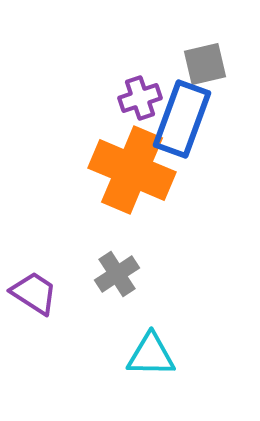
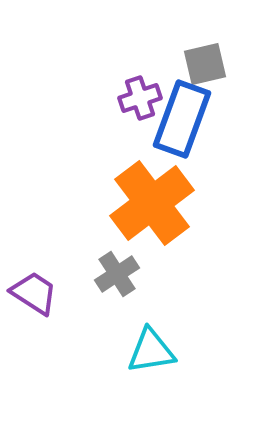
orange cross: moved 20 px right, 33 px down; rotated 30 degrees clockwise
cyan triangle: moved 4 px up; rotated 10 degrees counterclockwise
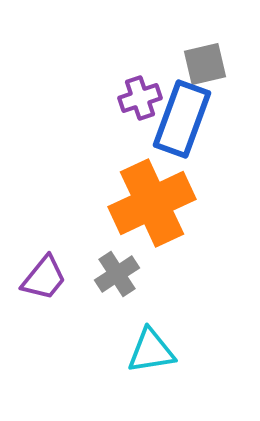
orange cross: rotated 12 degrees clockwise
purple trapezoid: moved 10 px right, 15 px up; rotated 96 degrees clockwise
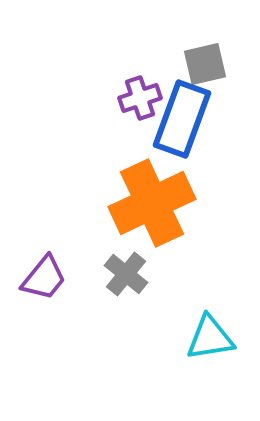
gray cross: moved 9 px right; rotated 18 degrees counterclockwise
cyan triangle: moved 59 px right, 13 px up
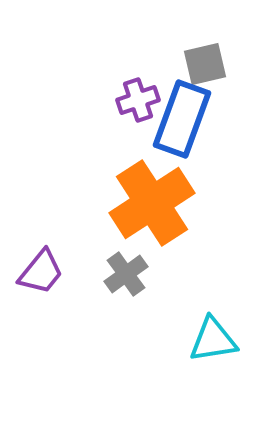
purple cross: moved 2 px left, 2 px down
orange cross: rotated 8 degrees counterclockwise
gray cross: rotated 15 degrees clockwise
purple trapezoid: moved 3 px left, 6 px up
cyan triangle: moved 3 px right, 2 px down
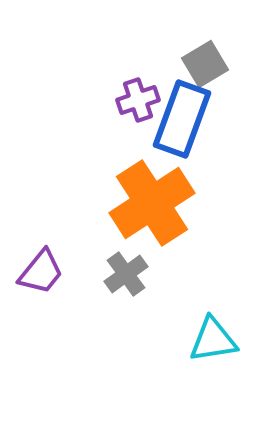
gray square: rotated 18 degrees counterclockwise
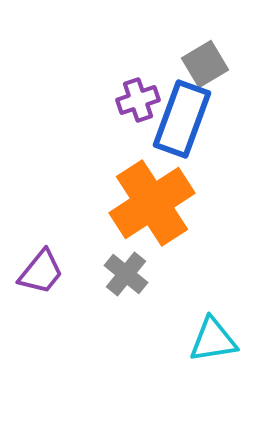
gray cross: rotated 15 degrees counterclockwise
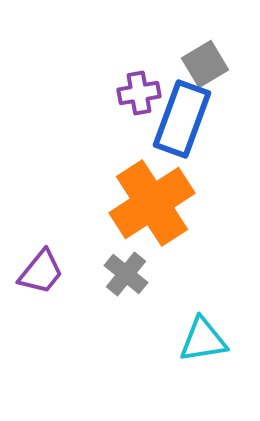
purple cross: moved 1 px right, 7 px up; rotated 9 degrees clockwise
cyan triangle: moved 10 px left
